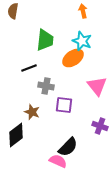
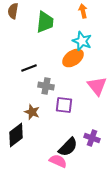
green trapezoid: moved 18 px up
purple cross: moved 8 px left, 12 px down
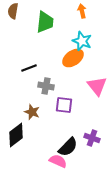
orange arrow: moved 1 px left
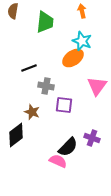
pink triangle: rotated 15 degrees clockwise
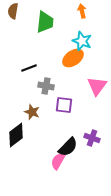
pink semicircle: rotated 84 degrees counterclockwise
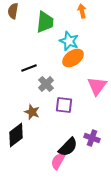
cyan star: moved 13 px left
gray cross: moved 2 px up; rotated 35 degrees clockwise
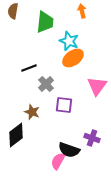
black semicircle: moved 1 px right, 3 px down; rotated 65 degrees clockwise
